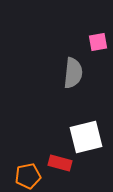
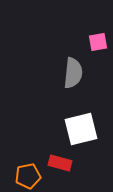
white square: moved 5 px left, 8 px up
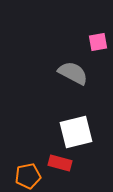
gray semicircle: rotated 68 degrees counterclockwise
white square: moved 5 px left, 3 px down
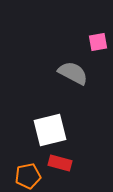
white square: moved 26 px left, 2 px up
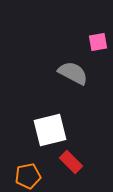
red rectangle: moved 11 px right, 1 px up; rotated 30 degrees clockwise
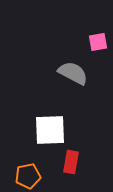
white square: rotated 12 degrees clockwise
red rectangle: rotated 55 degrees clockwise
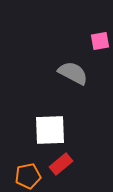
pink square: moved 2 px right, 1 px up
red rectangle: moved 10 px left, 2 px down; rotated 40 degrees clockwise
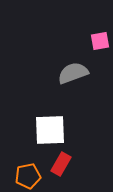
gray semicircle: rotated 48 degrees counterclockwise
red rectangle: rotated 20 degrees counterclockwise
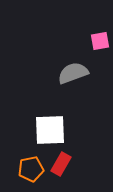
orange pentagon: moved 3 px right, 7 px up
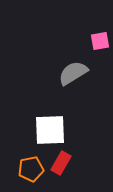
gray semicircle: rotated 12 degrees counterclockwise
red rectangle: moved 1 px up
